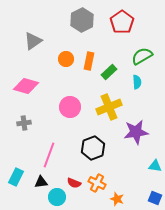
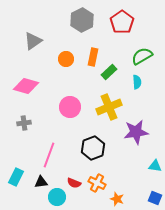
orange rectangle: moved 4 px right, 4 px up
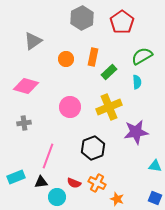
gray hexagon: moved 2 px up
pink line: moved 1 px left, 1 px down
cyan rectangle: rotated 42 degrees clockwise
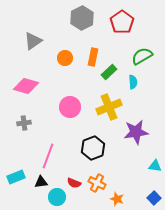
orange circle: moved 1 px left, 1 px up
cyan semicircle: moved 4 px left
blue square: moved 1 px left; rotated 24 degrees clockwise
